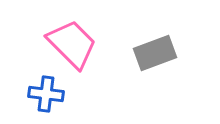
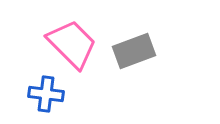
gray rectangle: moved 21 px left, 2 px up
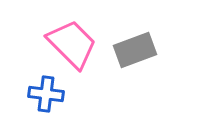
gray rectangle: moved 1 px right, 1 px up
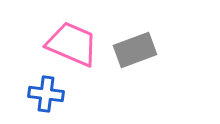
pink trapezoid: rotated 22 degrees counterclockwise
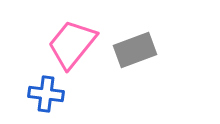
pink trapezoid: rotated 74 degrees counterclockwise
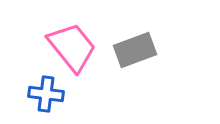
pink trapezoid: moved 3 px down; rotated 102 degrees clockwise
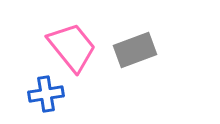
blue cross: rotated 16 degrees counterclockwise
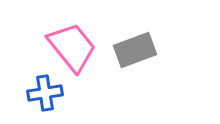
blue cross: moved 1 px left, 1 px up
